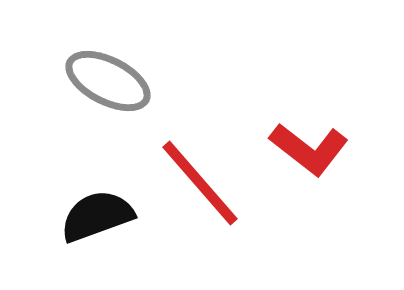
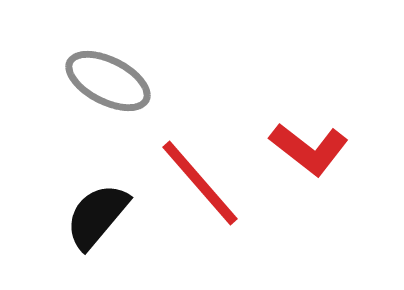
black semicircle: rotated 30 degrees counterclockwise
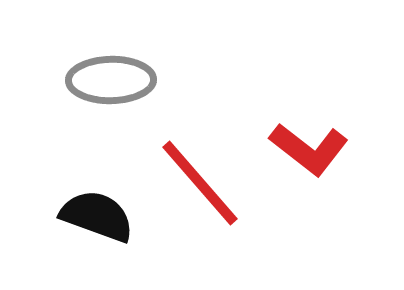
gray ellipse: moved 3 px right, 1 px up; rotated 28 degrees counterclockwise
black semicircle: rotated 70 degrees clockwise
